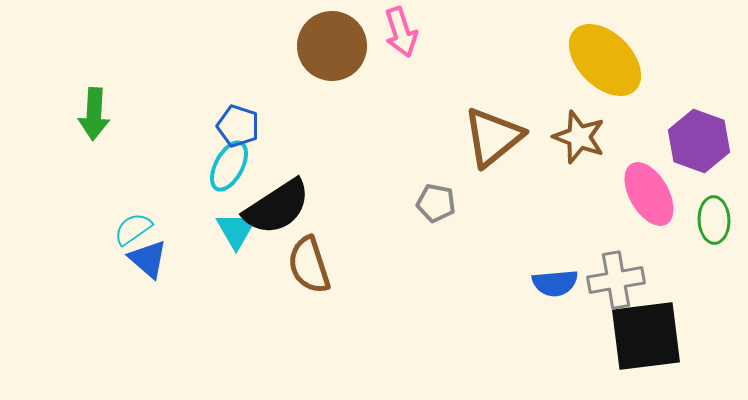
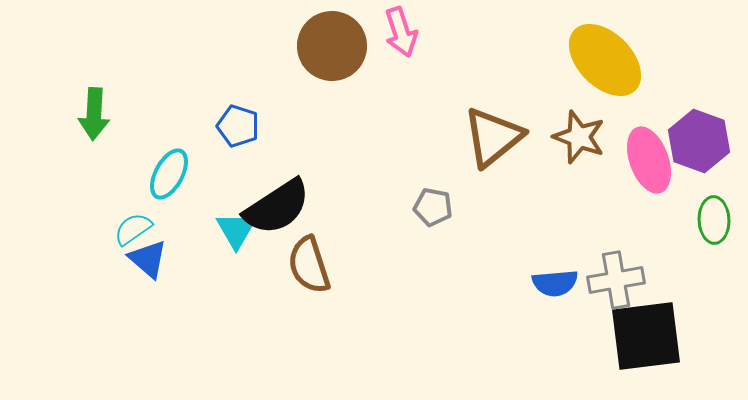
cyan ellipse: moved 60 px left, 8 px down
pink ellipse: moved 34 px up; rotated 10 degrees clockwise
gray pentagon: moved 3 px left, 4 px down
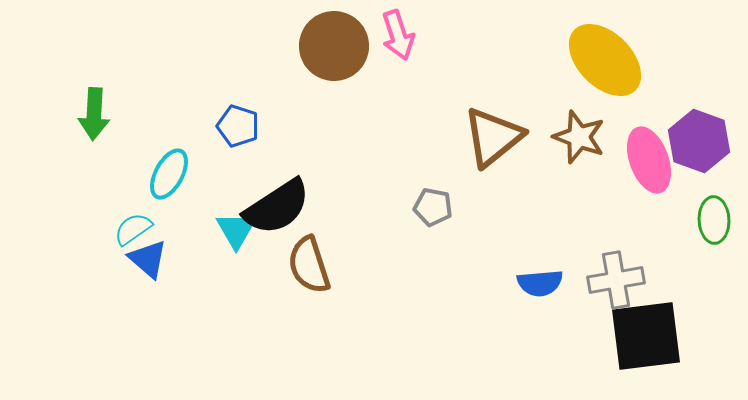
pink arrow: moved 3 px left, 3 px down
brown circle: moved 2 px right
blue semicircle: moved 15 px left
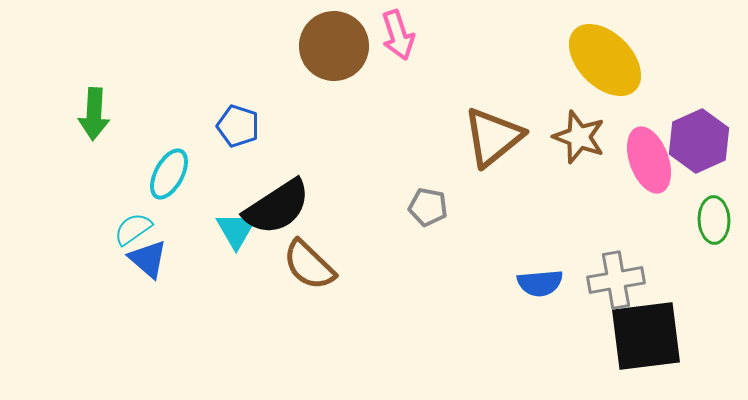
purple hexagon: rotated 16 degrees clockwise
gray pentagon: moved 5 px left
brown semicircle: rotated 28 degrees counterclockwise
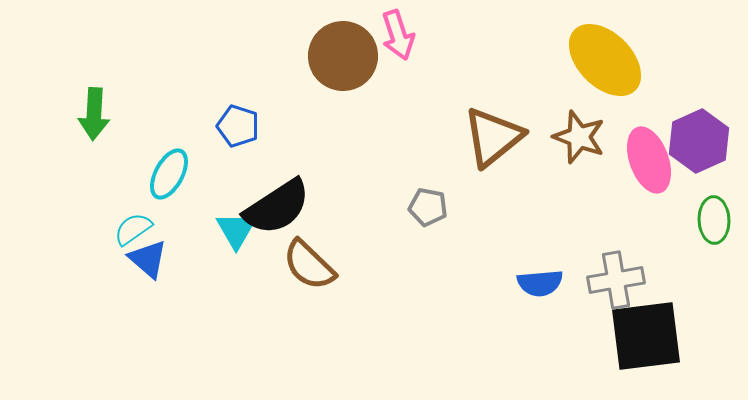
brown circle: moved 9 px right, 10 px down
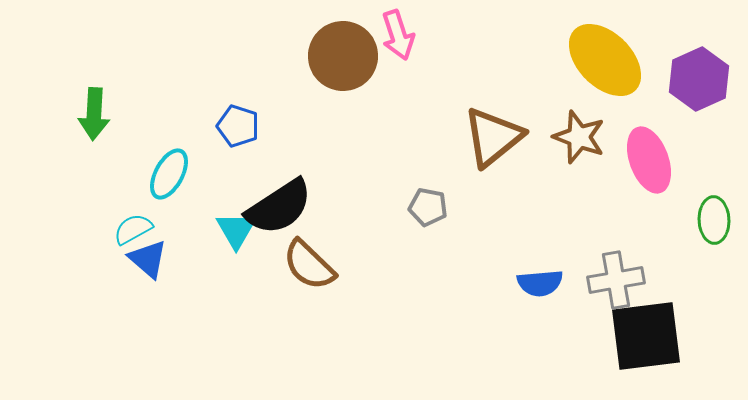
purple hexagon: moved 62 px up
black semicircle: moved 2 px right
cyan semicircle: rotated 6 degrees clockwise
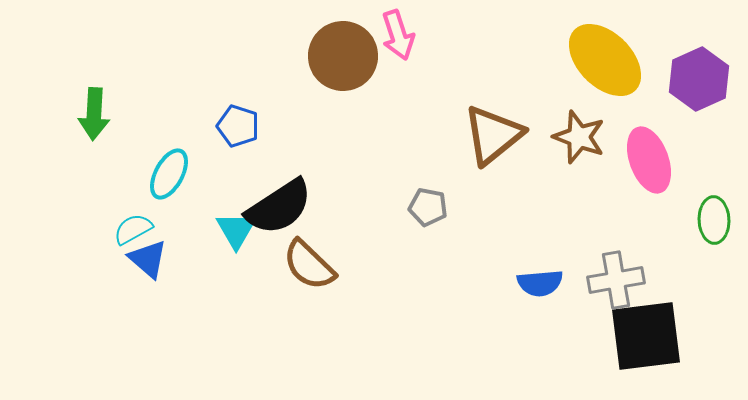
brown triangle: moved 2 px up
